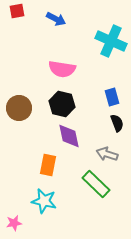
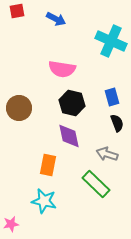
black hexagon: moved 10 px right, 1 px up
pink star: moved 3 px left, 1 px down
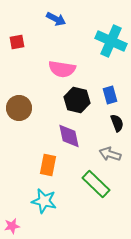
red square: moved 31 px down
blue rectangle: moved 2 px left, 2 px up
black hexagon: moved 5 px right, 3 px up
gray arrow: moved 3 px right
pink star: moved 1 px right, 2 px down
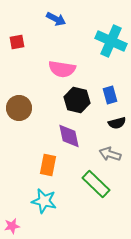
black semicircle: rotated 96 degrees clockwise
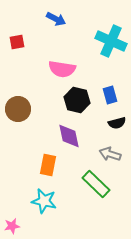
brown circle: moved 1 px left, 1 px down
